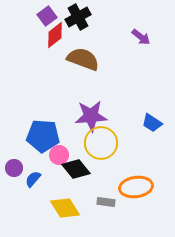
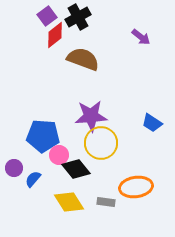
yellow diamond: moved 4 px right, 6 px up
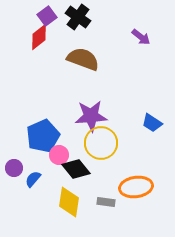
black cross: rotated 25 degrees counterclockwise
red diamond: moved 16 px left, 2 px down
blue pentagon: rotated 28 degrees counterclockwise
yellow diamond: rotated 40 degrees clockwise
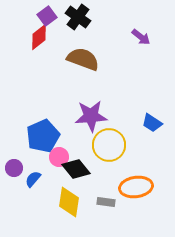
yellow circle: moved 8 px right, 2 px down
pink circle: moved 2 px down
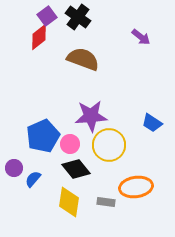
pink circle: moved 11 px right, 13 px up
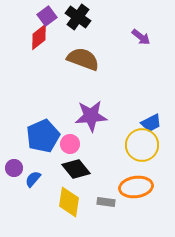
blue trapezoid: moved 1 px left; rotated 60 degrees counterclockwise
yellow circle: moved 33 px right
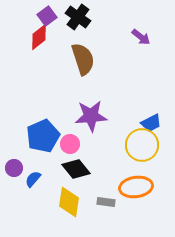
brown semicircle: rotated 52 degrees clockwise
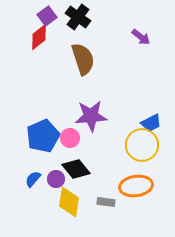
pink circle: moved 6 px up
purple circle: moved 42 px right, 11 px down
orange ellipse: moved 1 px up
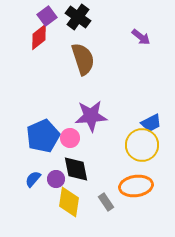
black diamond: rotated 28 degrees clockwise
gray rectangle: rotated 48 degrees clockwise
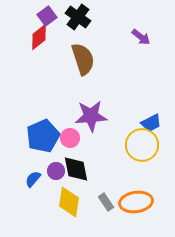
purple circle: moved 8 px up
orange ellipse: moved 16 px down
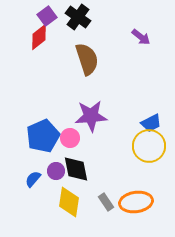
brown semicircle: moved 4 px right
yellow circle: moved 7 px right, 1 px down
